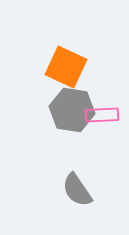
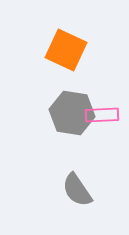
orange square: moved 17 px up
gray hexagon: moved 3 px down
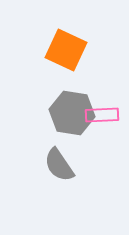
gray semicircle: moved 18 px left, 25 px up
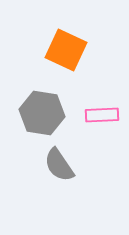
gray hexagon: moved 30 px left
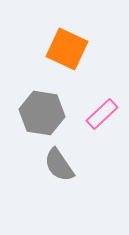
orange square: moved 1 px right, 1 px up
pink rectangle: moved 1 px up; rotated 40 degrees counterclockwise
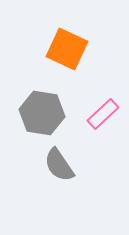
pink rectangle: moved 1 px right
